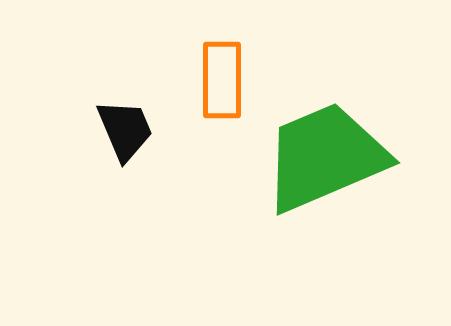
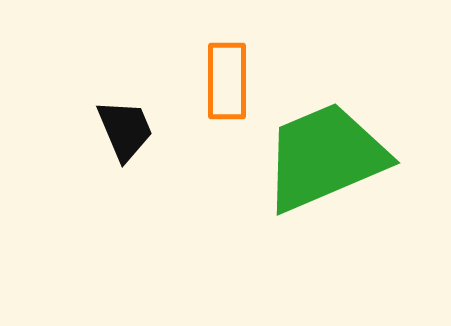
orange rectangle: moved 5 px right, 1 px down
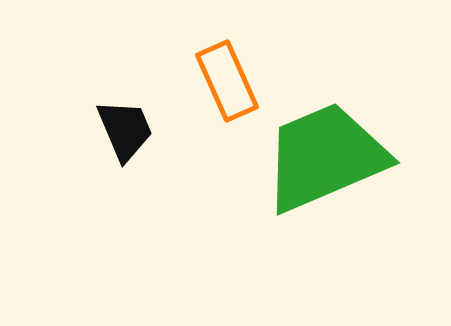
orange rectangle: rotated 24 degrees counterclockwise
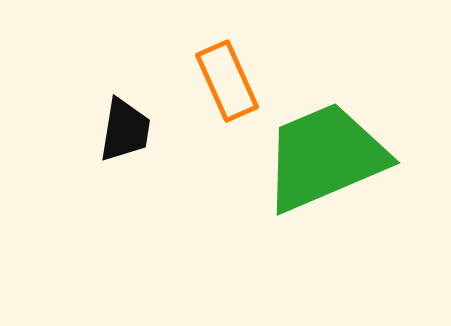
black trapezoid: rotated 32 degrees clockwise
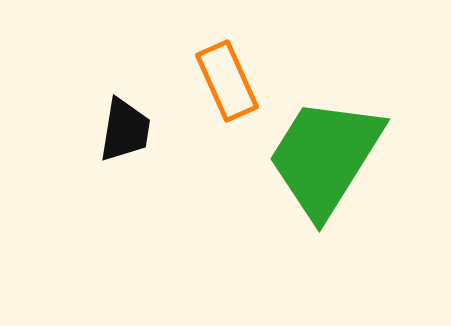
green trapezoid: rotated 35 degrees counterclockwise
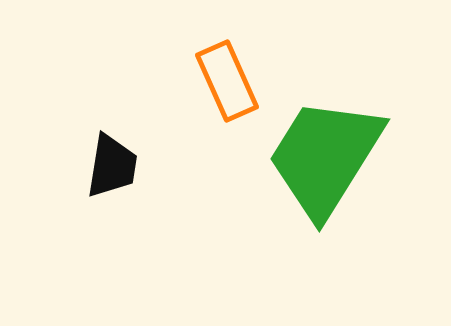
black trapezoid: moved 13 px left, 36 px down
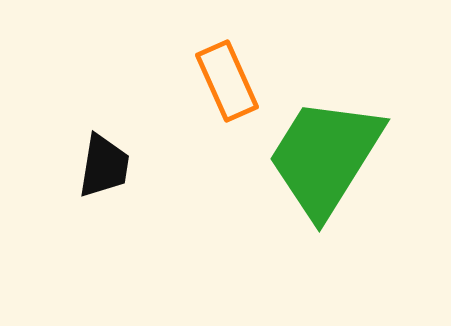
black trapezoid: moved 8 px left
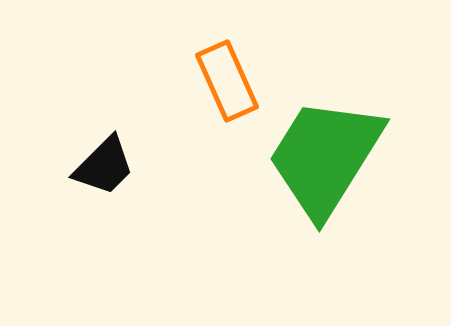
black trapezoid: rotated 36 degrees clockwise
